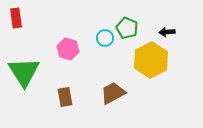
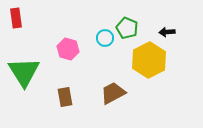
yellow hexagon: moved 2 px left
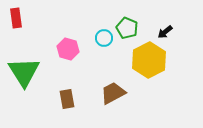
black arrow: moved 2 px left; rotated 35 degrees counterclockwise
cyan circle: moved 1 px left
brown rectangle: moved 2 px right, 2 px down
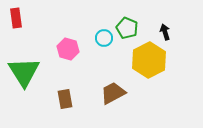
black arrow: rotated 112 degrees clockwise
brown rectangle: moved 2 px left
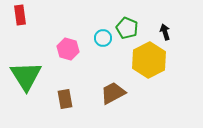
red rectangle: moved 4 px right, 3 px up
cyan circle: moved 1 px left
green triangle: moved 2 px right, 4 px down
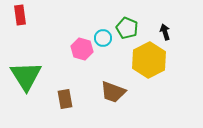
pink hexagon: moved 14 px right
brown trapezoid: moved 1 px up; rotated 132 degrees counterclockwise
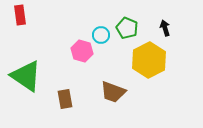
black arrow: moved 4 px up
cyan circle: moved 2 px left, 3 px up
pink hexagon: moved 2 px down
green triangle: rotated 24 degrees counterclockwise
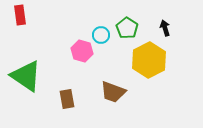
green pentagon: rotated 10 degrees clockwise
brown rectangle: moved 2 px right
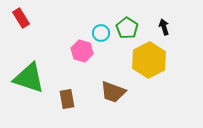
red rectangle: moved 1 px right, 3 px down; rotated 24 degrees counterclockwise
black arrow: moved 1 px left, 1 px up
cyan circle: moved 2 px up
green triangle: moved 3 px right, 2 px down; rotated 16 degrees counterclockwise
